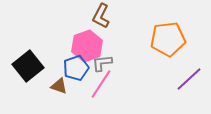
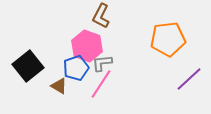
pink hexagon: rotated 20 degrees counterclockwise
brown triangle: rotated 12 degrees clockwise
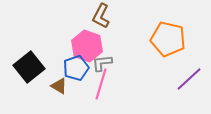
orange pentagon: rotated 20 degrees clockwise
black square: moved 1 px right, 1 px down
pink line: rotated 16 degrees counterclockwise
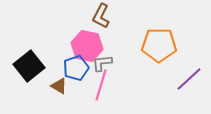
orange pentagon: moved 9 px left, 6 px down; rotated 12 degrees counterclockwise
pink hexagon: rotated 8 degrees counterclockwise
black square: moved 1 px up
pink line: moved 1 px down
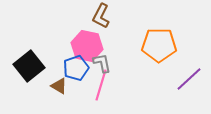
gray L-shape: rotated 85 degrees clockwise
